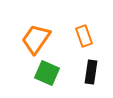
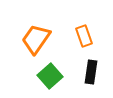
green square: moved 3 px right, 3 px down; rotated 25 degrees clockwise
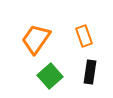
black rectangle: moved 1 px left
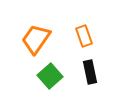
black rectangle: rotated 20 degrees counterclockwise
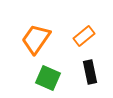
orange rectangle: rotated 70 degrees clockwise
green square: moved 2 px left, 2 px down; rotated 25 degrees counterclockwise
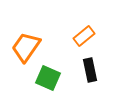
orange trapezoid: moved 10 px left, 8 px down
black rectangle: moved 2 px up
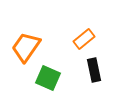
orange rectangle: moved 3 px down
black rectangle: moved 4 px right
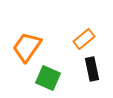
orange trapezoid: moved 1 px right
black rectangle: moved 2 px left, 1 px up
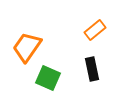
orange rectangle: moved 11 px right, 9 px up
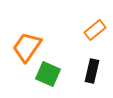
black rectangle: moved 2 px down; rotated 25 degrees clockwise
green square: moved 4 px up
